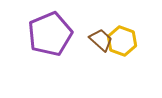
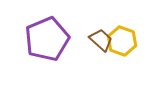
purple pentagon: moved 3 px left, 5 px down
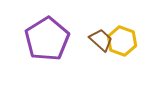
purple pentagon: rotated 9 degrees counterclockwise
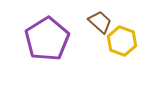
brown trapezoid: moved 1 px left, 18 px up
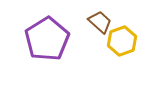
yellow hexagon: rotated 20 degrees clockwise
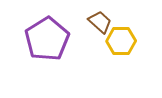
yellow hexagon: moved 1 px left; rotated 20 degrees clockwise
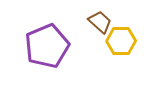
purple pentagon: moved 7 px down; rotated 9 degrees clockwise
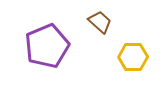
yellow hexagon: moved 12 px right, 16 px down
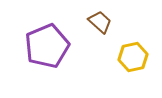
yellow hexagon: rotated 12 degrees counterclockwise
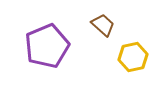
brown trapezoid: moved 3 px right, 3 px down
